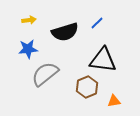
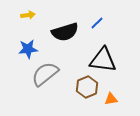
yellow arrow: moved 1 px left, 5 px up
orange triangle: moved 3 px left, 2 px up
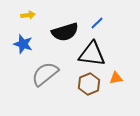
blue star: moved 5 px left, 5 px up; rotated 24 degrees clockwise
black triangle: moved 11 px left, 6 px up
brown hexagon: moved 2 px right, 3 px up
orange triangle: moved 5 px right, 21 px up
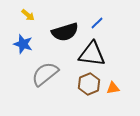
yellow arrow: rotated 48 degrees clockwise
orange triangle: moved 3 px left, 10 px down
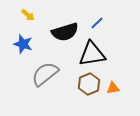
black triangle: rotated 16 degrees counterclockwise
